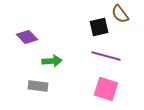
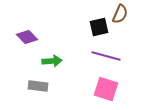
brown semicircle: rotated 120 degrees counterclockwise
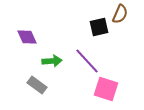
purple diamond: rotated 20 degrees clockwise
purple line: moved 19 px left, 5 px down; rotated 32 degrees clockwise
gray rectangle: moved 1 px left, 1 px up; rotated 30 degrees clockwise
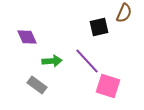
brown semicircle: moved 4 px right, 1 px up
pink square: moved 2 px right, 3 px up
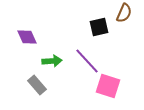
gray rectangle: rotated 12 degrees clockwise
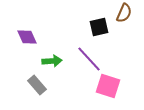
purple line: moved 2 px right, 2 px up
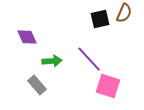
black square: moved 1 px right, 8 px up
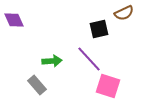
brown semicircle: rotated 42 degrees clockwise
black square: moved 1 px left, 10 px down
purple diamond: moved 13 px left, 17 px up
